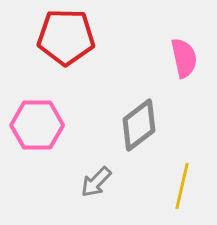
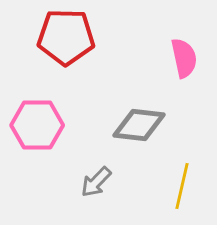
gray diamond: rotated 44 degrees clockwise
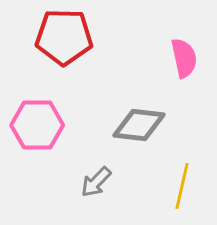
red pentagon: moved 2 px left
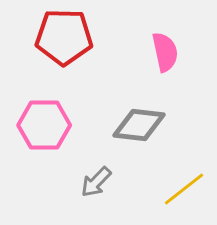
pink semicircle: moved 19 px left, 6 px up
pink hexagon: moved 7 px right
yellow line: moved 2 px right, 3 px down; rotated 39 degrees clockwise
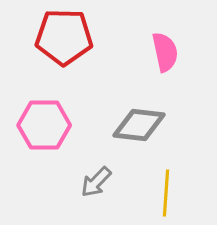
yellow line: moved 18 px left, 4 px down; rotated 48 degrees counterclockwise
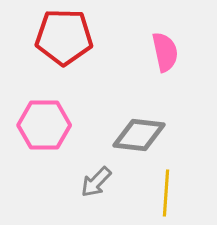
gray diamond: moved 10 px down
